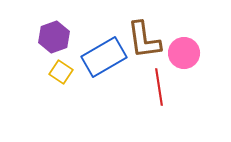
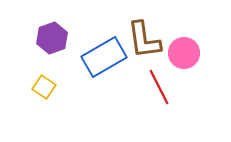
purple hexagon: moved 2 px left, 1 px down
yellow square: moved 17 px left, 15 px down
red line: rotated 18 degrees counterclockwise
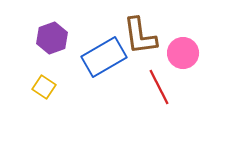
brown L-shape: moved 4 px left, 4 px up
pink circle: moved 1 px left
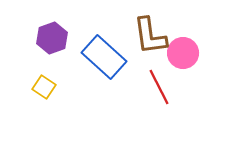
brown L-shape: moved 10 px right
blue rectangle: rotated 72 degrees clockwise
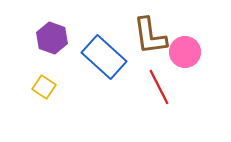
purple hexagon: rotated 20 degrees counterclockwise
pink circle: moved 2 px right, 1 px up
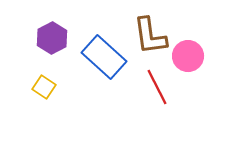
purple hexagon: rotated 12 degrees clockwise
pink circle: moved 3 px right, 4 px down
red line: moved 2 px left
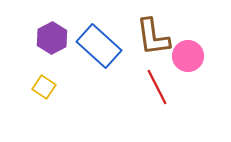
brown L-shape: moved 3 px right, 1 px down
blue rectangle: moved 5 px left, 11 px up
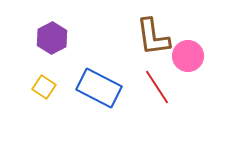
blue rectangle: moved 42 px down; rotated 15 degrees counterclockwise
red line: rotated 6 degrees counterclockwise
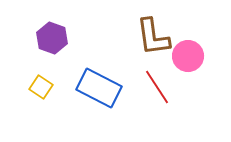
purple hexagon: rotated 12 degrees counterclockwise
yellow square: moved 3 px left
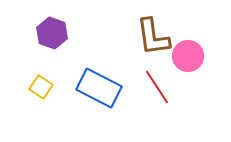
purple hexagon: moved 5 px up
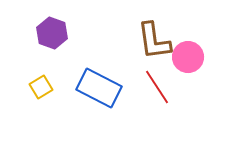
brown L-shape: moved 1 px right, 4 px down
pink circle: moved 1 px down
yellow square: rotated 25 degrees clockwise
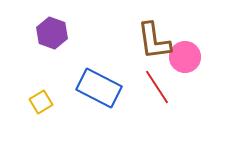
pink circle: moved 3 px left
yellow square: moved 15 px down
